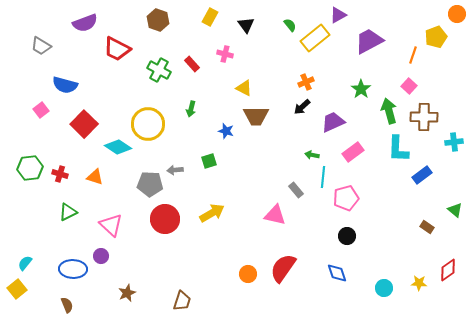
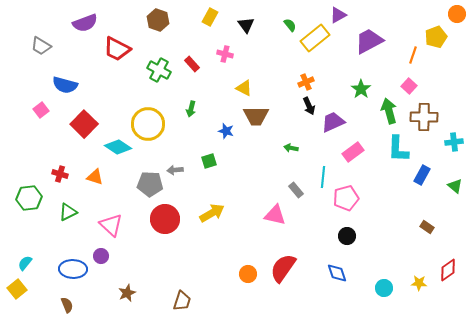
black arrow at (302, 107): moved 7 px right, 1 px up; rotated 72 degrees counterclockwise
green arrow at (312, 155): moved 21 px left, 7 px up
green hexagon at (30, 168): moved 1 px left, 30 px down
blue rectangle at (422, 175): rotated 24 degrees counterclockwise
green triangle at (455, 210): moved 24 px up
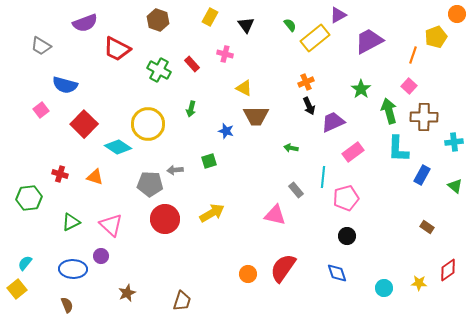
green triangle at (68, 212): moved 3 px right, 10 px down
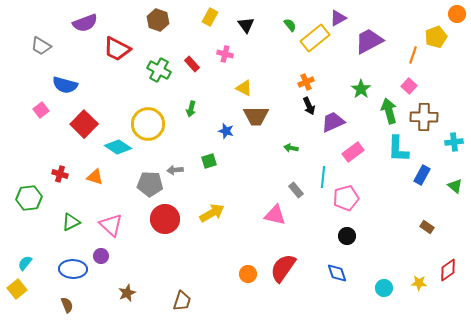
purple triangle at (338, 15): moved 3 px down
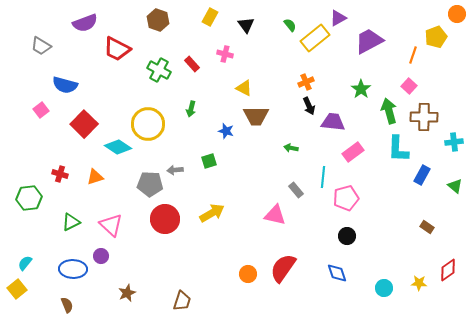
purple trapezoid at (333, 122): rotated 30 degrees clockwise
orange triangle at (95, 177): rotated 36 degrees counterclockwise
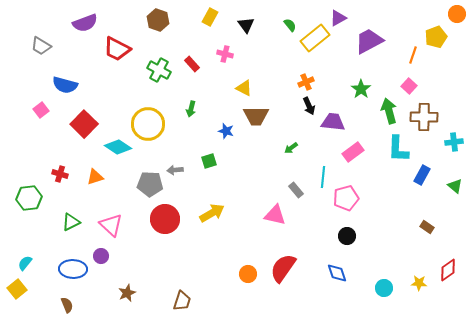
green arrow at (291, 148): rotated 48 degrees counterclockwise
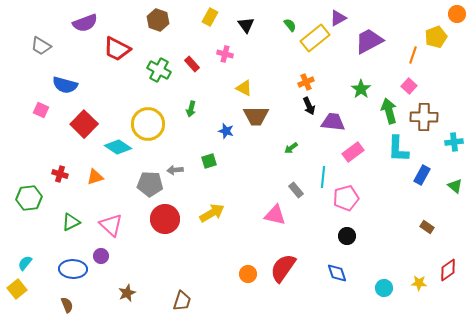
pink square at (41, 110): rotated 28 degrees counterclockwise
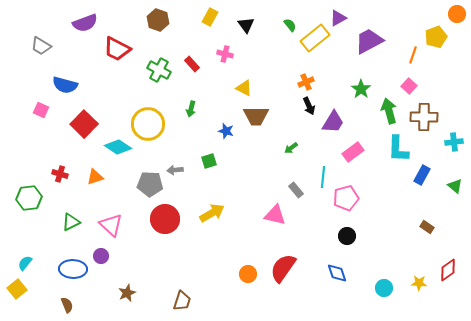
purple trapezoid at (333, 122): rotated 115 degrees clockwise
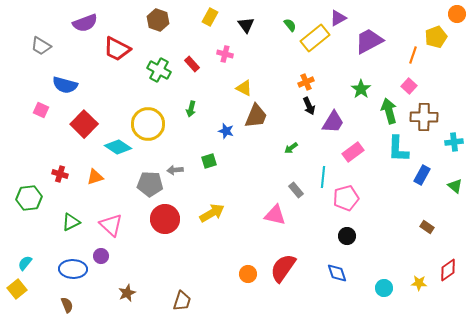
brown trapezoid at (256, 116): rotated 68 degrees counterclockwise
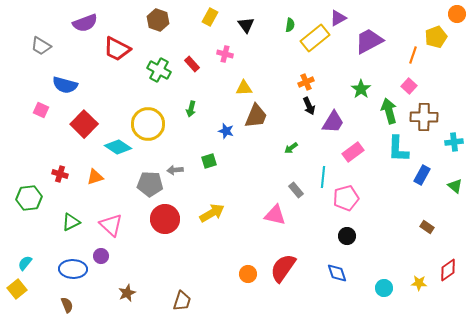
green semicircle at (290, 25): rotated 48 degrees clockwise
yellow triangle at (244, 88): rotated 30 degrees counterclockwise
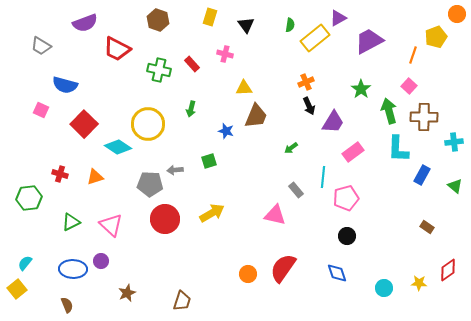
yellow rectangle at (210, 17): rotated 12 degrees counterclockwise
green cross at (159, 70): rotated 15 degrees counterclockwise
purple circle at (101, 256): moved 5 px down
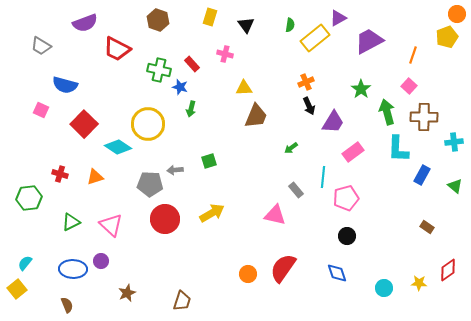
yellow pentagon at (436, 37): moved 11 px right
green arrow at (389, 111): moved 2 px left, 1 px down
blue star at (226, 131): moved 46 px left, 44 px up
